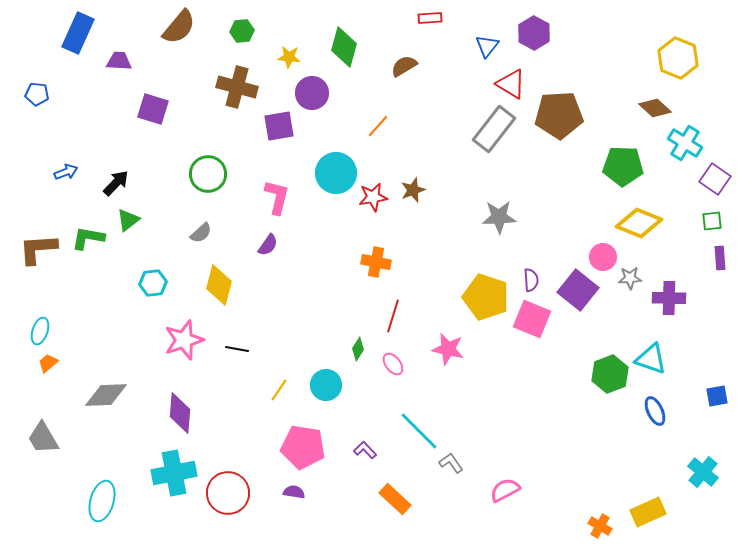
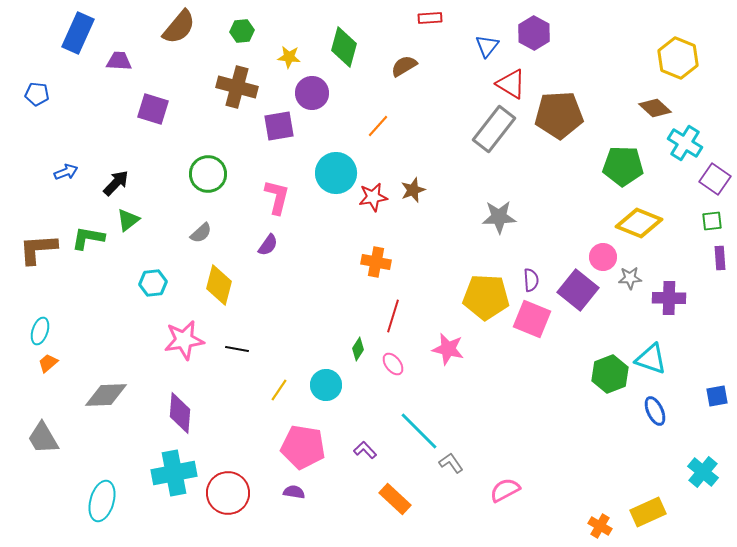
yellow pentagon at (486, 297): rotated 15 degrees counterclockwise
pink star at (184, 340): rotated 9 degrees clockwise
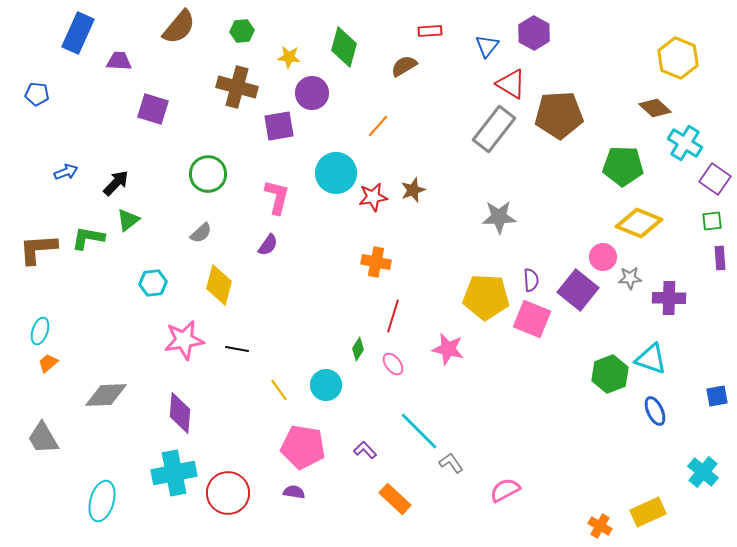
red rectangle at (430, 18): moved 13 px down
yellow line at (279, 390): rotated 70 degrees counterclockwise
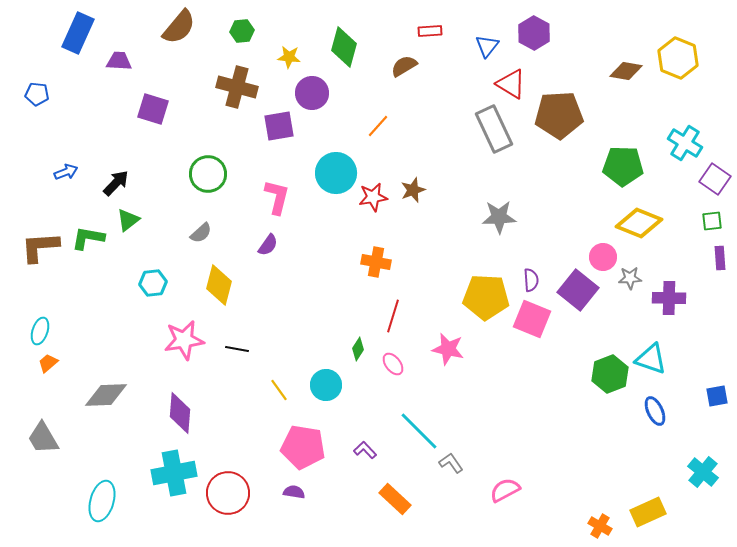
brown diamond at (655, 108): moved 29 px left, 37 px up; rotated 32 degrees counterclockwise
gray rectangle at (494, 129): rotated 63 degrees counterclockwise
brown L-shape at (38, 249): moved 2 px right, 2 px up
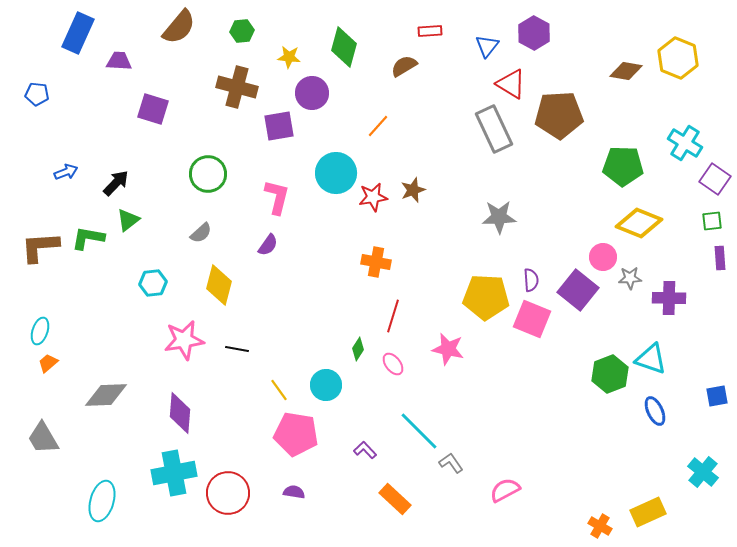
pink pentagon at (303, 447): moved 7 px left, 13 px up
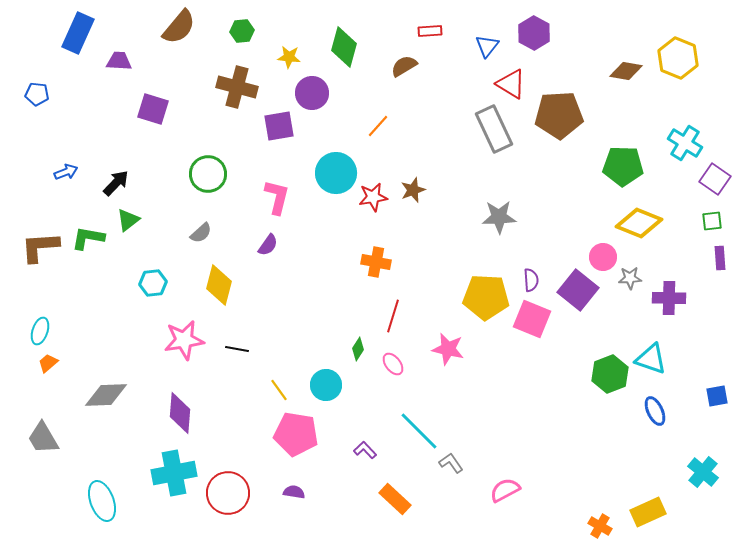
cyan ellipse at (102, 501): rotated 36 degrees counterclockwise
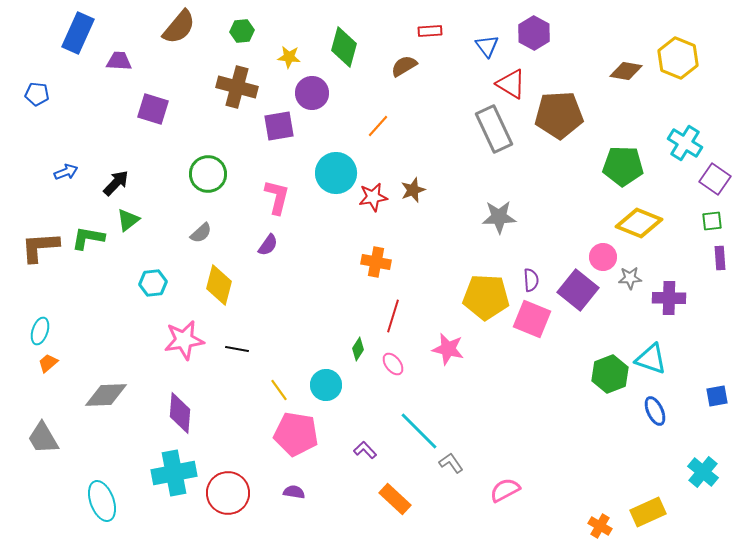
blue triangle at (487, 46): rotated 15 degrees counterclockwise
